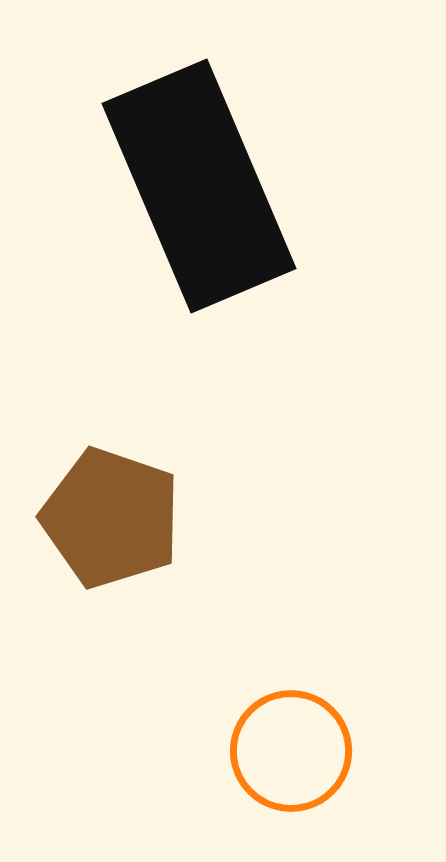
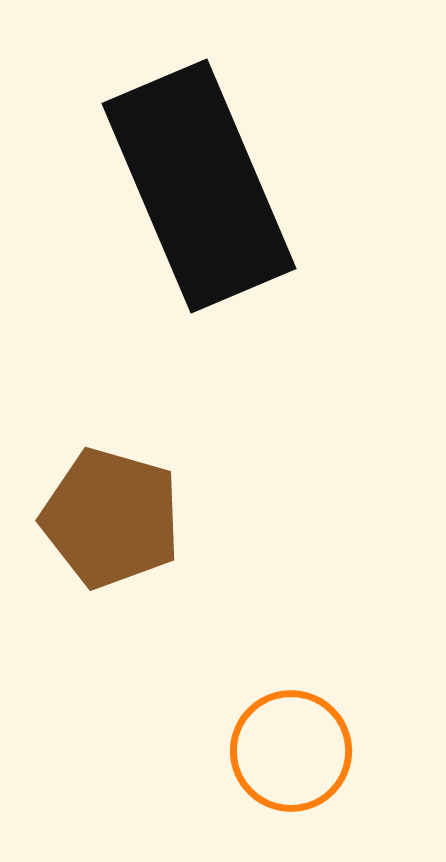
brown pentagon: rotated 3 degrees counterclockwise
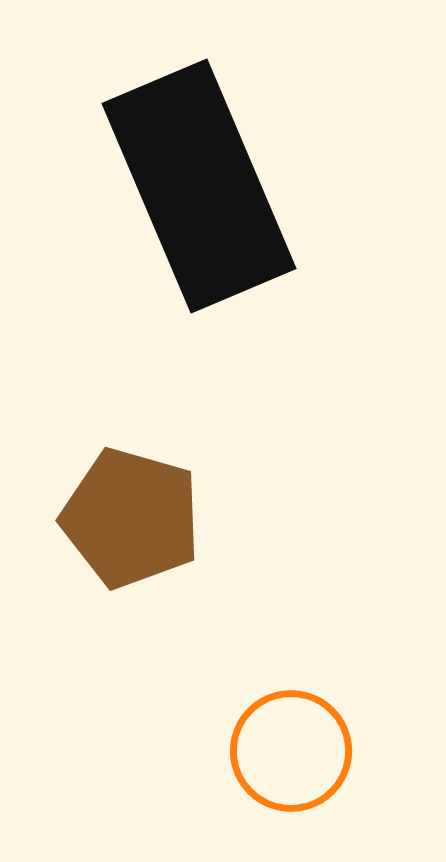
brown pentagon: moved 20 px right
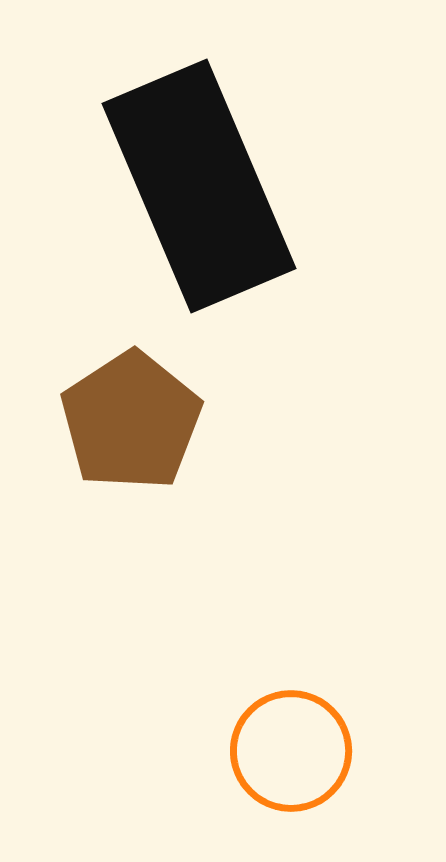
brown pentagon: moved 97 px up; rotated 23 degrees clockwise
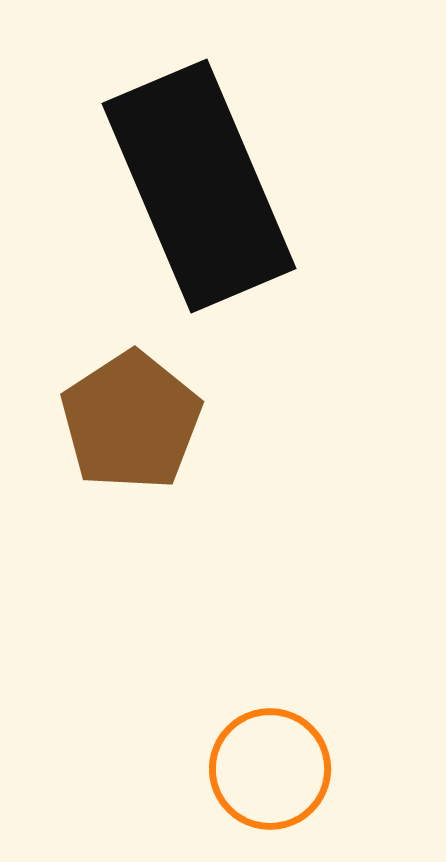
orange circle: moved 21 px left, 18 px down
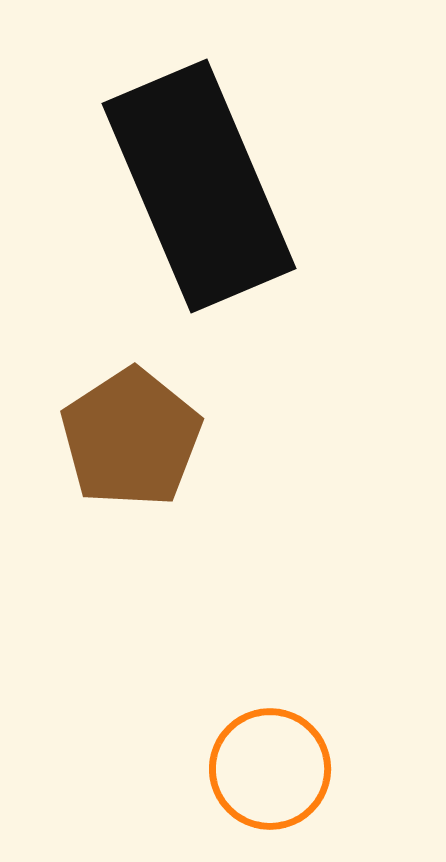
brown pentagon: moved 17 px down
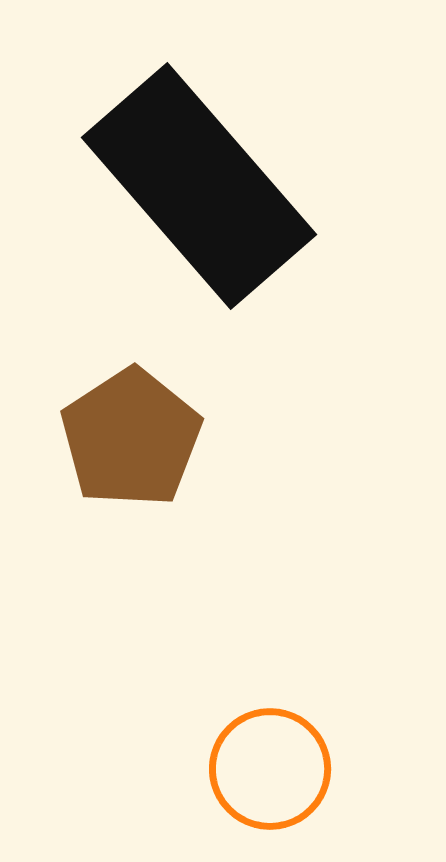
black rectangle: rotated 18 degrees counterclockwise
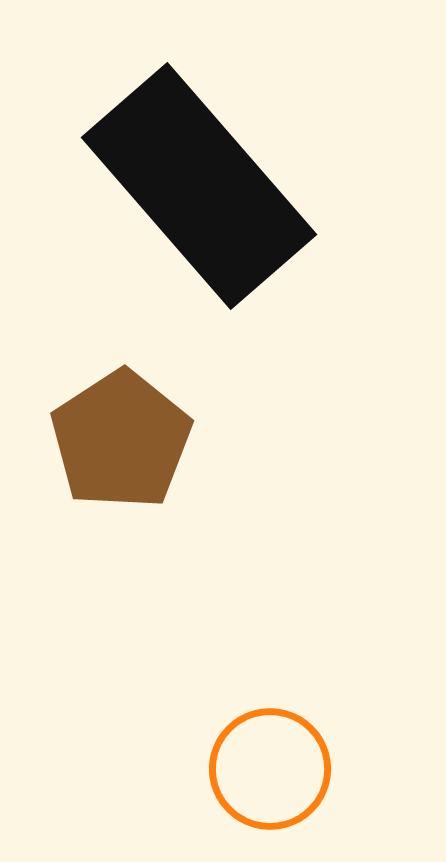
brown pentagon: moved 10 px left, 2 px down
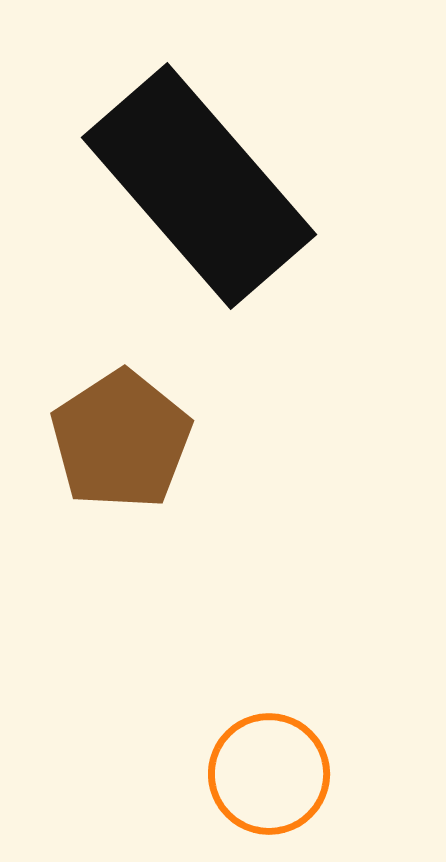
orange circle: moved 1 px left, 5 px down
